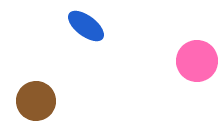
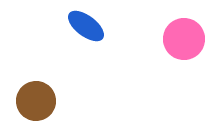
pink circle: moved 13 px left, 22 px up
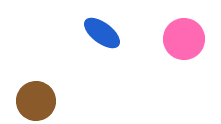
blue ellipse: moved 16 px right, 7 px down
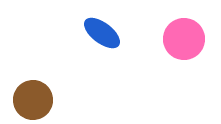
brown circle: moved 3 px left, 1 px up
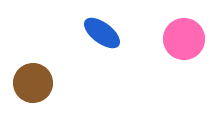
brown circle: moved 17 px up
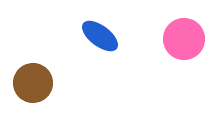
blue ellipse: moved 2 px left, 3 px down
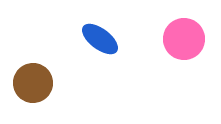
blue ellipse: moved 3 px down
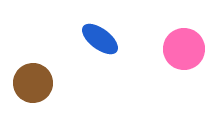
pink circle: moved 10 px down
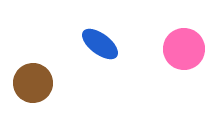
blue ellipse: moved 5 px down
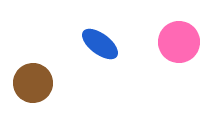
pink circle: moved 5 px left, 7 px up
